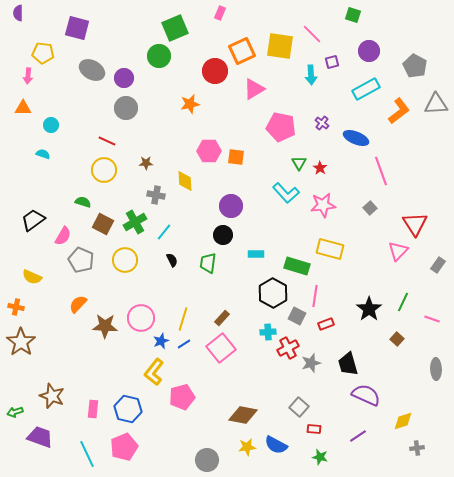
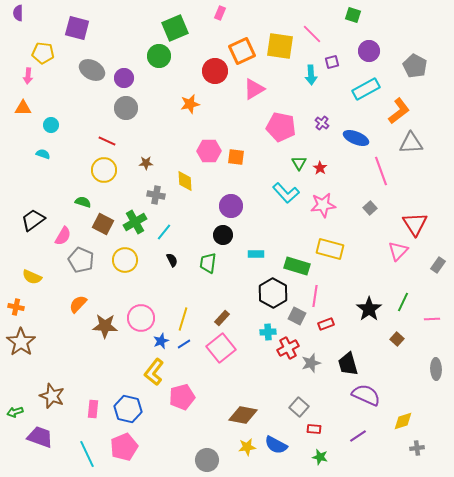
gray triangle at (436, 104): moved 25 px left, 39 px down
pink line at (432, 319): rotated 21 degrees counterclockwise
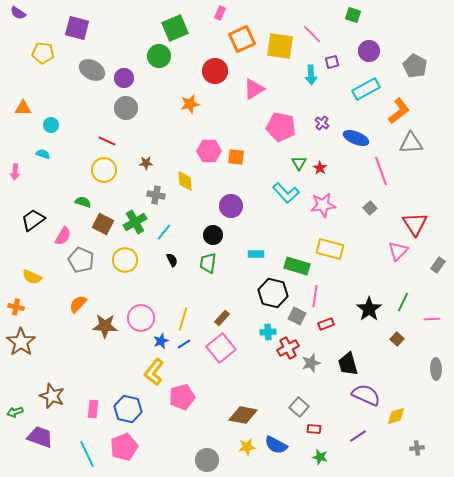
purple semicircle at (18, 13): rotated 56 degrees counterclockwise
orange square at (242, 51): moved 12 px up
pink arrow at (28, 76): moved 13 px left, 96 px down
black circle at (223, 235): moved 10 px left
black hexagon at (273, 293): rotated 16 degrees counterclockwise
yellow diamond at (403, 421): moved 7 px left, 5 px up
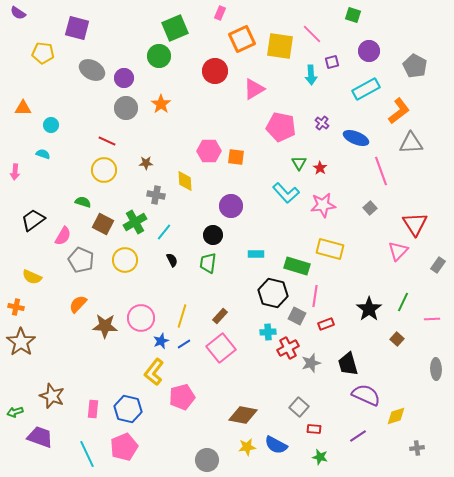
orange star at (190, 104): moved 29 px left; rotated 24 degrees counterclockwise
brown rectangle at (222, 318): moved 2 px left, 2 px up
yellow line at (183, 319): moved 1 px left, 3 px up
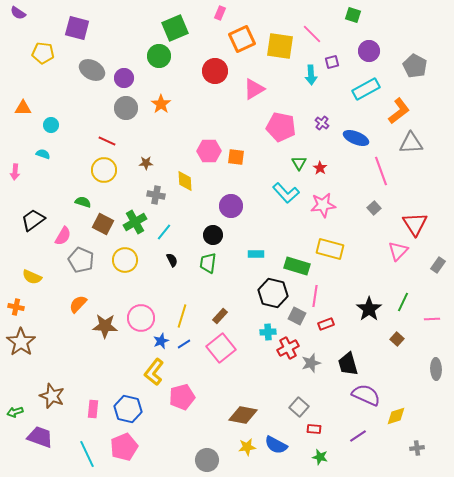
gray square at (370, 208): moved 4 px right
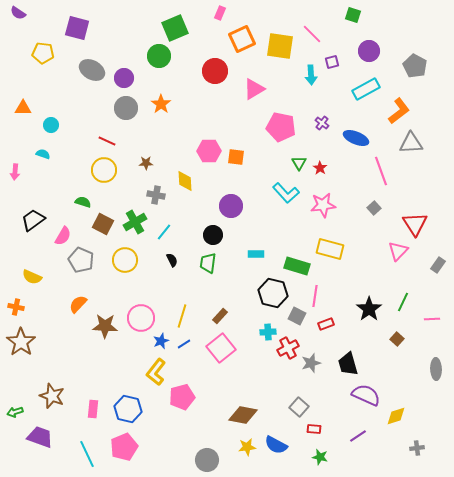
yellow L-shape at (154, 372): moved 2 px right
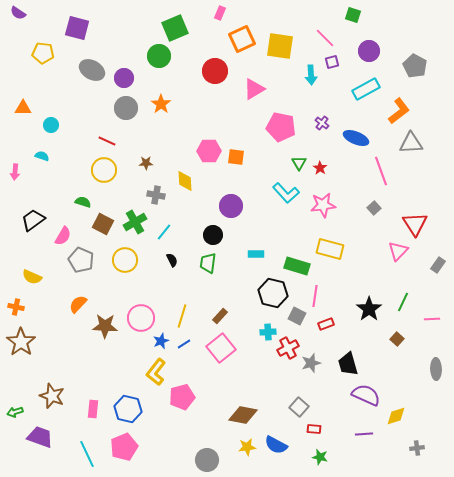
pink line at (312, 34): moved 13 px right, 4 px down
cyan semicircle at (43, 154): moved 1 px left, 2 px down
purple line at (358, 436): moved 6 px right, 2 px up; rotated 30 degrees clockwise
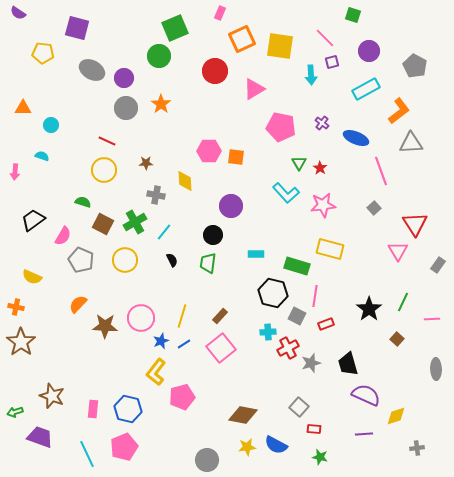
pink triangle at (398, 251): rotated 15 degrees counterclockwise
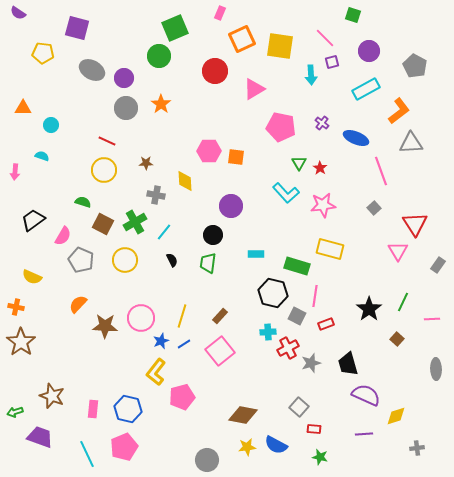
pink square at (221, 348): moved 1 px left, 3 px down
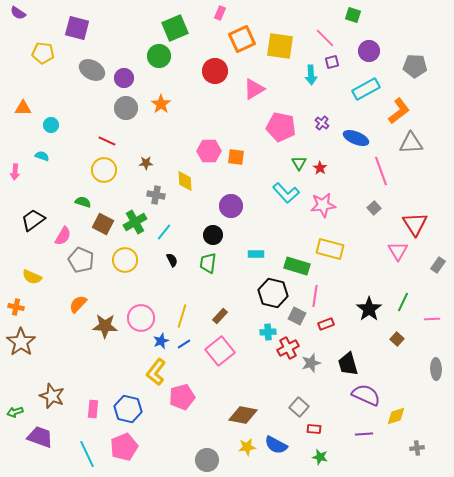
gray pentagon at (415, 66): rotated 25 degrees counterclockwise
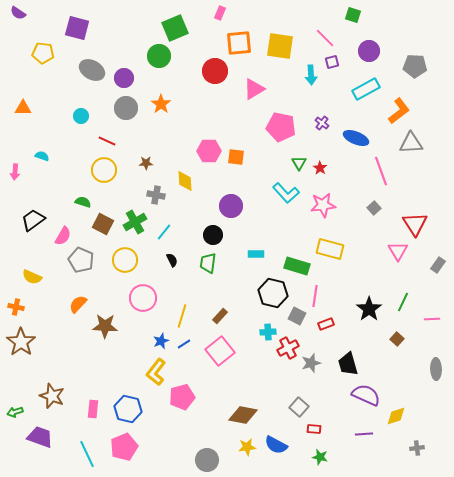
orange square at (242, 39): moved 3 px left, 4 px down; rotated 20 degrees clockwise
cyan circle at (51, 125): moved 30 px right, 9 px up
pink circle at (141, 318): moved 2 px right, 20 px up
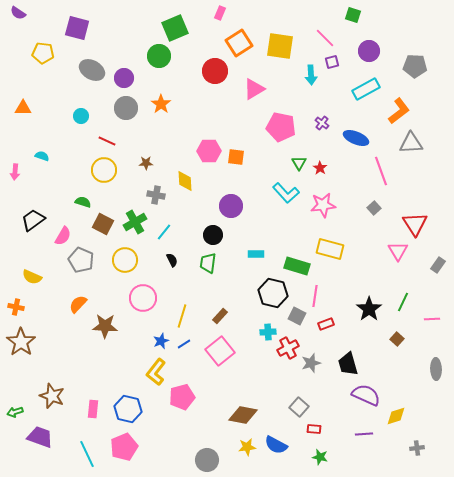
orange square at (239, 43): rotated 28 degrees counterclockwise
